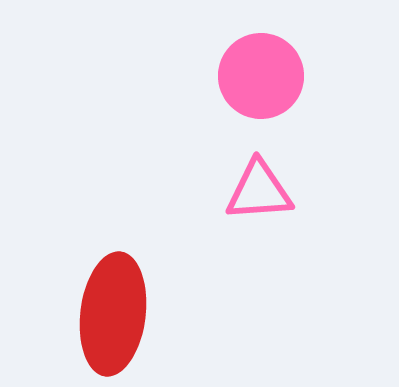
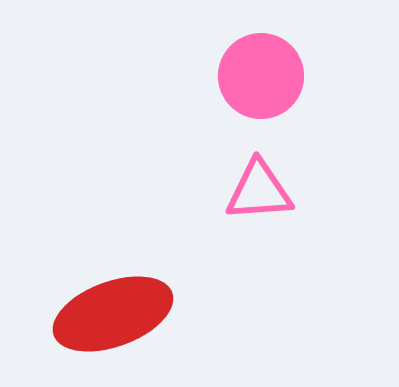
red ellipse: rotated 63 degrees clockwise
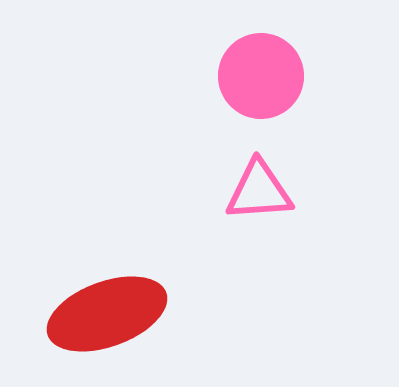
red ellipse: moved 6 px left
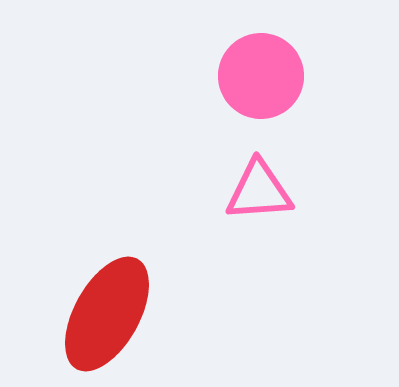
red ellipse: rotated 41 degrees counterclockwise
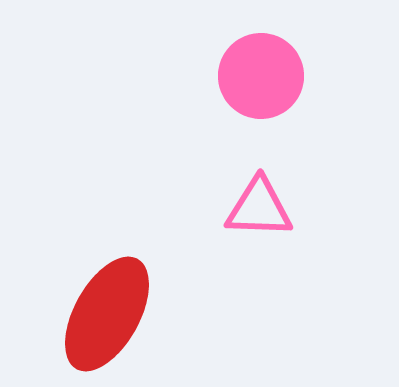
pink triangle: moved 17 px down; rotated 6 degrees clockwise
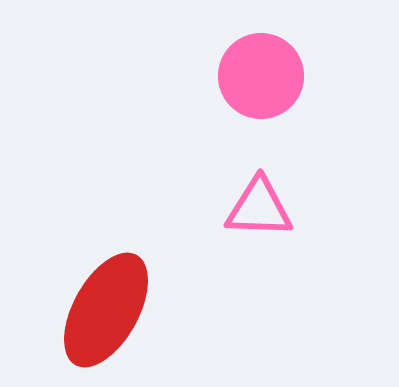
red ellipse: moved 1 px left, 4 px up
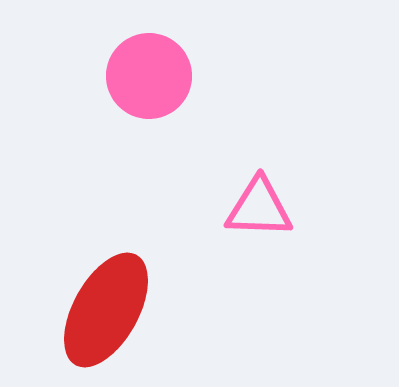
pink circle: moved 112 px left
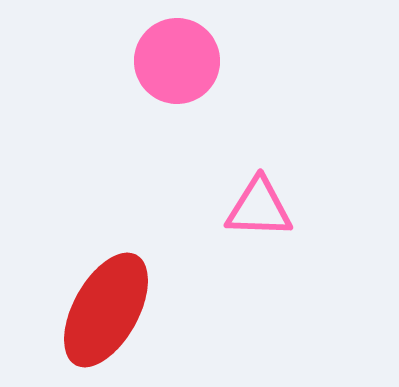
pink circle: moved 28 px right, 15 px up
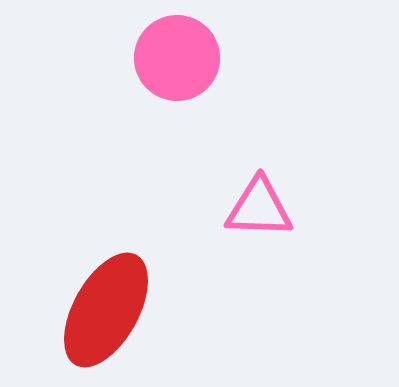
pink circle: moved 3 px up
